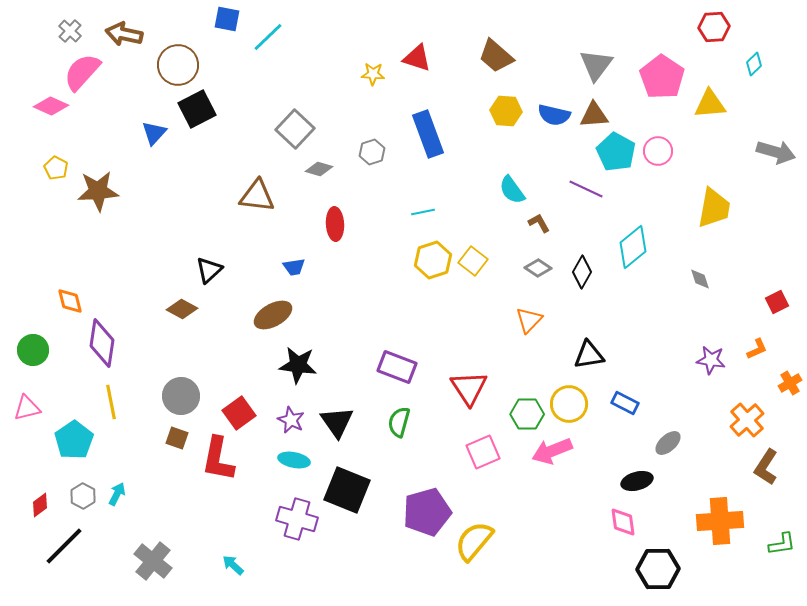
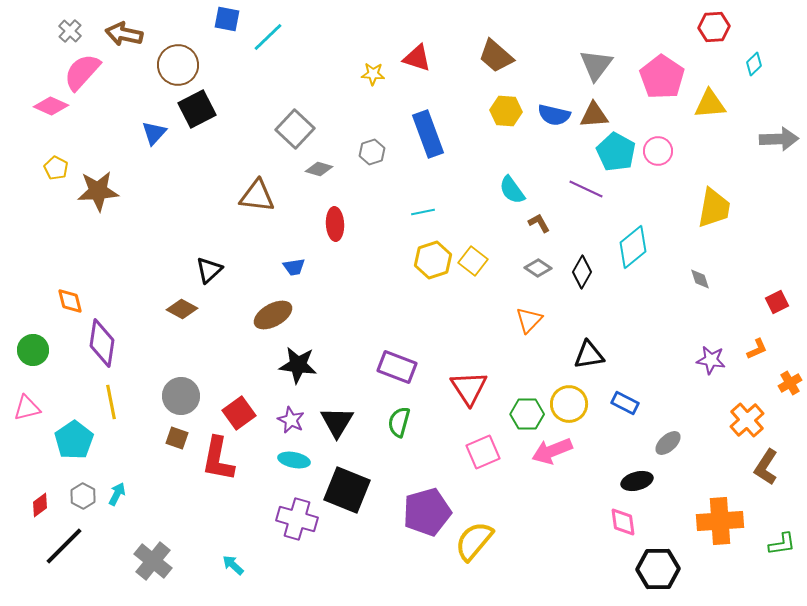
gray arrow at (776, 152): moved 3 px right, 13 px up; rotated 18 degrees counterclockwise
black triangle at (337, 422): rotated 6 degrees clockwise
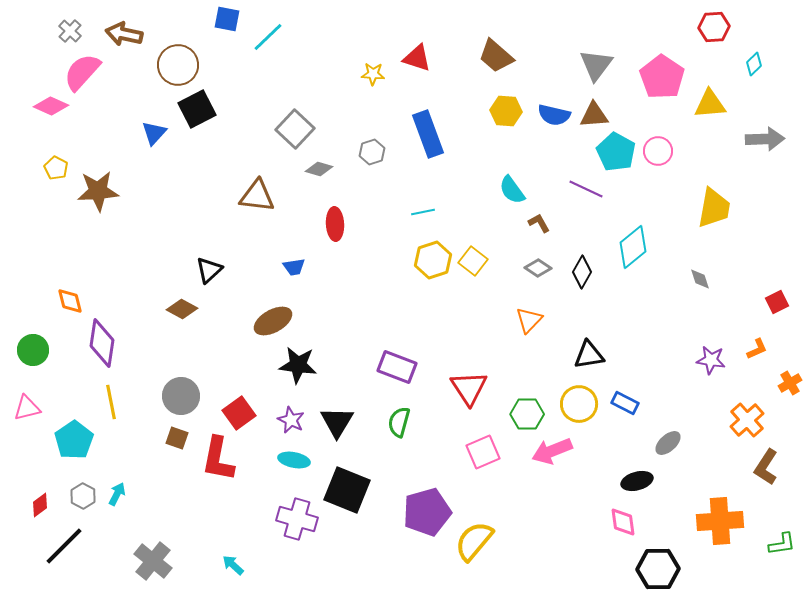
gray arrow at (779, 139): moved 14 px left
brown ellipse at (273, 315): moved 6 px down
yellow circle at (569, 404): moved 10 px right
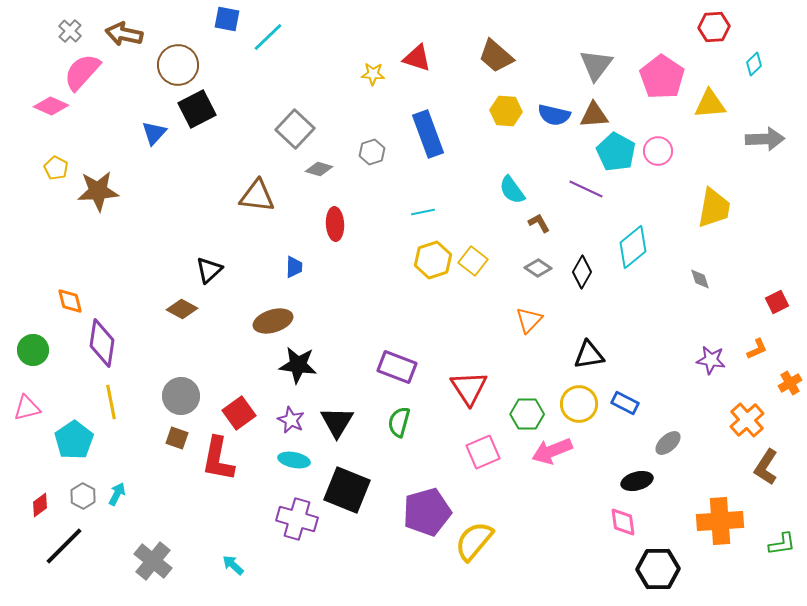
blue trapezoid at (294, 267): rotated 80 degrees counterclockwise
brown ellipse at (273, 321): rotated 12 degrees clockwise
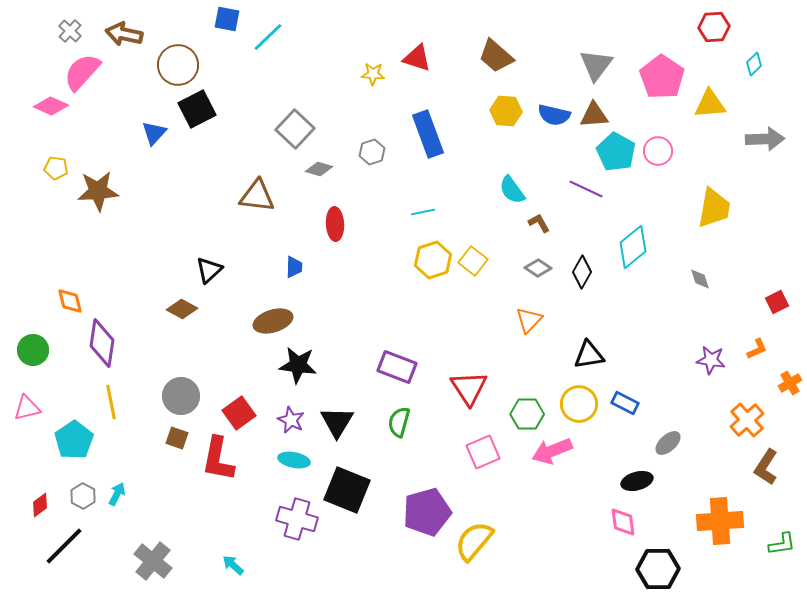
yellow pentagon at (56, 168): rotated 20 degrees counterclockwise
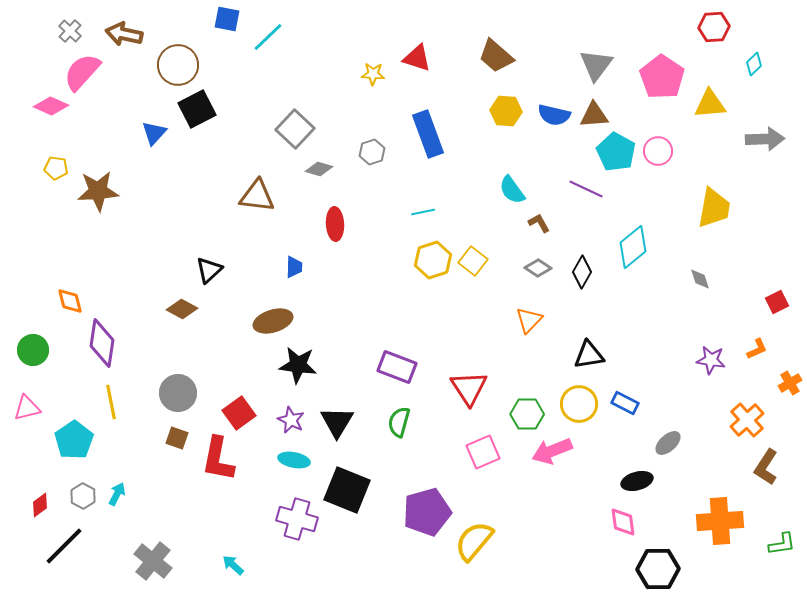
gray circle at (181, 396): moved 3 px left, 3 px up
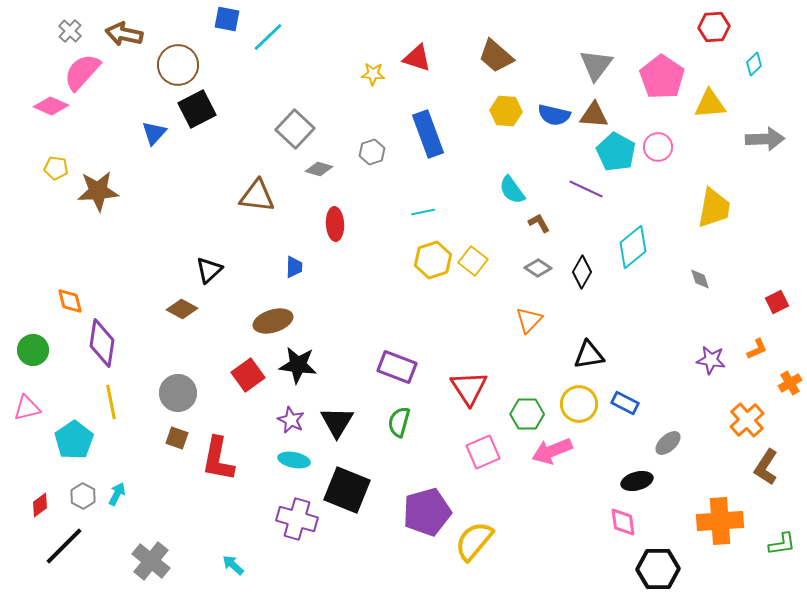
brown triangle at (594, 115): rotated 8 degrees clockwise
pink circle at (658, 151): moved 4 px up
red square at (239, 413): moved 9 px right, 38 px up
gray cross at (153, 561): moved 2 px left
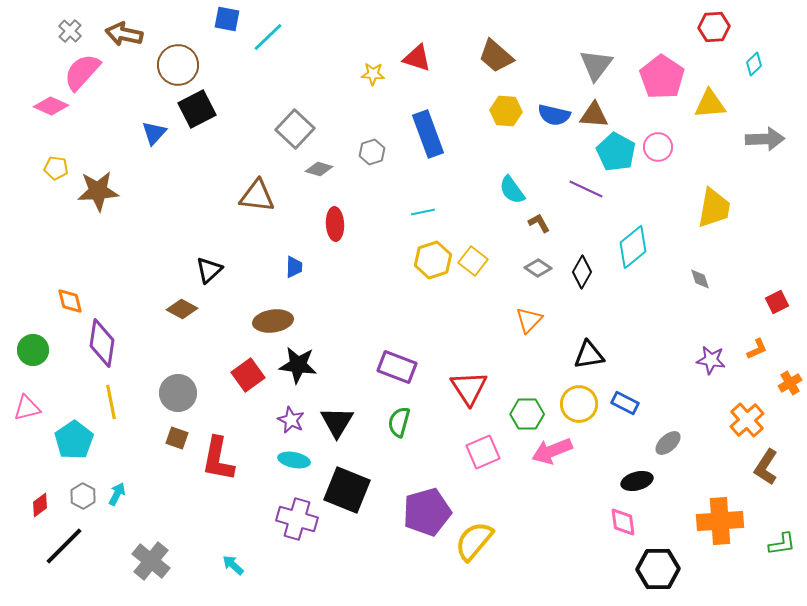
brown ellipse at (273, 321): rotated 9 degrees clockwise
